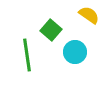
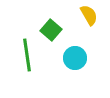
yellow semicircle: rotated 25 degrees clockwise
cyan circle: moved 6 px down
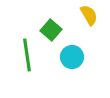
cyan circle: moved 3 px left, 1 px up
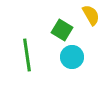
yellow semicircle: moved 2 px right
green square: moved 11 px right; rotated 10 degrees counterclockwise
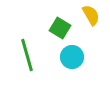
green square: moved 2 px left, 2 px up
green line: rotated 8 degrees counterclockwise
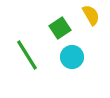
green square: rotated 25 degrees clockwise
green line: rotated 16 degrees counterclockwise
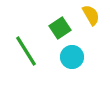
green line: moved 1 px left, 4 px up
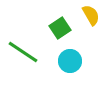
green line: moved 3 px left, 1 px down; rotated 24 degrees counterclockwise
cyan circle: moved 2 px left, 4 px down
